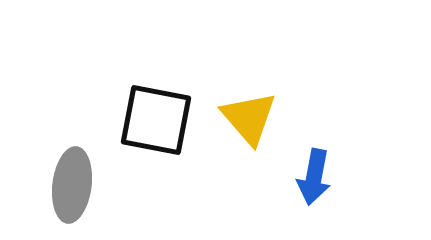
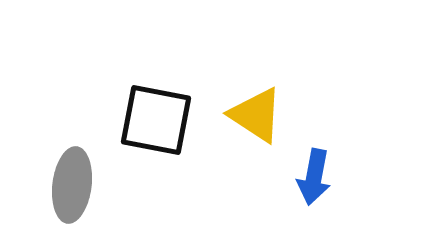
yellow triangle: moved 7 px right, 3 px up; rotated 16 degrees counterclockwise
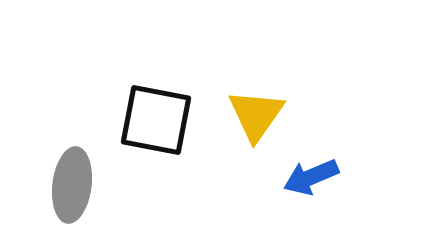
yellow triangle: rotated 32 degrees clockwise
blue arrow: moved 3 px left; rotated 56 degrees clockwise
